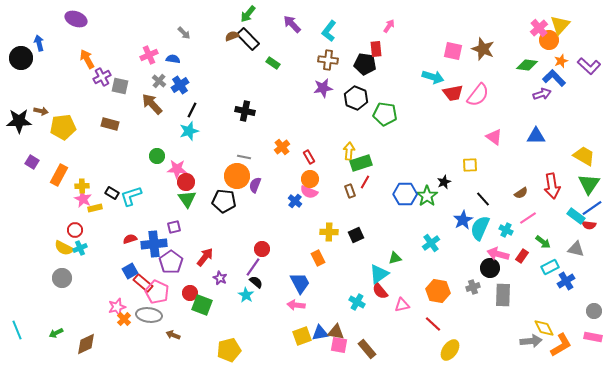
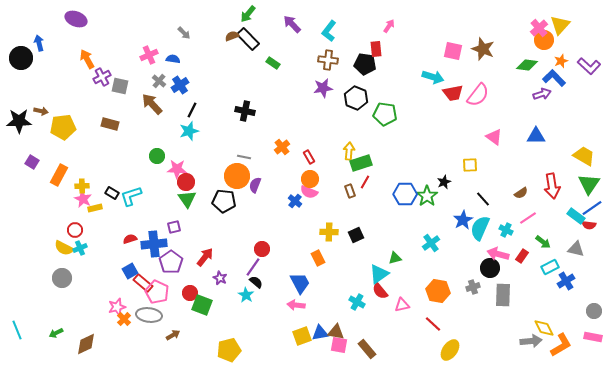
orange circle at (549, 40): moved 5 px left
brown arrow at (173, 335): rotated 128 degrees clockwise
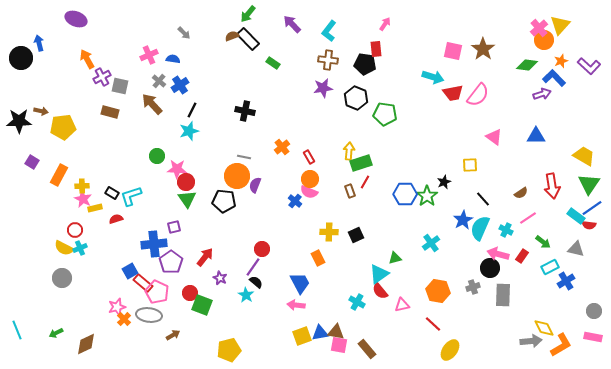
pink arrow at (389, 26): moved 4 px left, 2 px up
brown star at (483, 49): rotated 15 degrees clockwise
brown rectangle at (110, 124): moved 12 px up
red semicircle at (130, 239): moved 14 px left, 20 px up
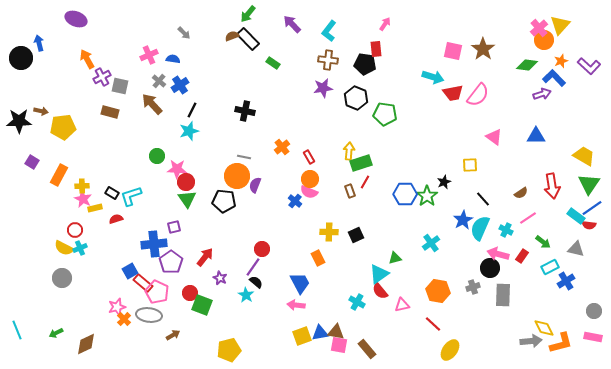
orange L-shape at (561, 345): moved 2 px up; rotated 15 degrees clockwise
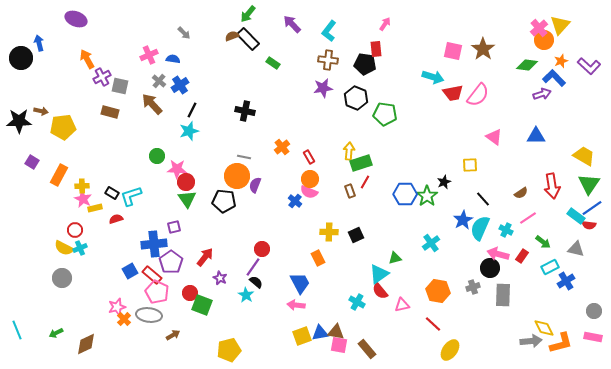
red rectangle at (143, 283): moved 9 px right, 8 px up
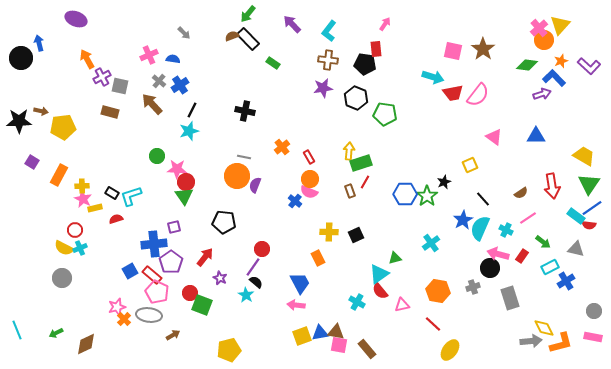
yellow square at (470, 165): rotated 21 degrees counterclockwise
green triangle at (187, 199): moved 3 px left, 3 px up
black pentagon at (224, 201): moved 21 px down
gray rectangle at (503, 295): moved 7 px right, 3 px down; rotated 20 degrees counterclockwise
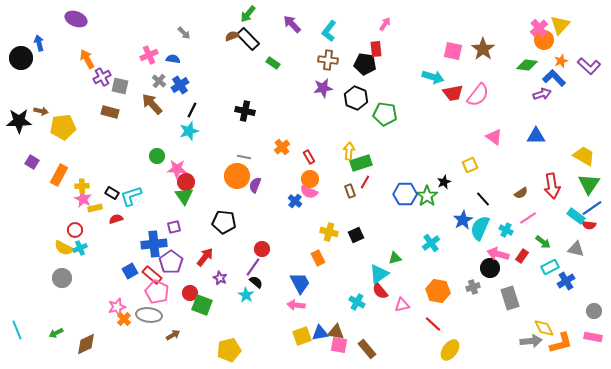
yellow cross at (329, 232): rotated 12 degrees clockwise
